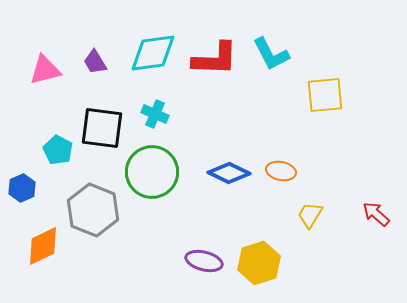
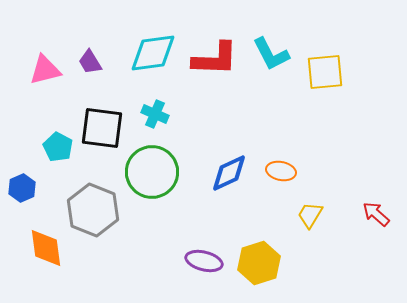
purple trapezoid: moved 5 px left
yellow square: moved 23 px up
cyan pentagon: moved 3 px up
blue diamond: rotated 51 degrees counterclockwise
orange diamond: moved 3 px right, 2 px down; rotated 72 degrees counterclockwise
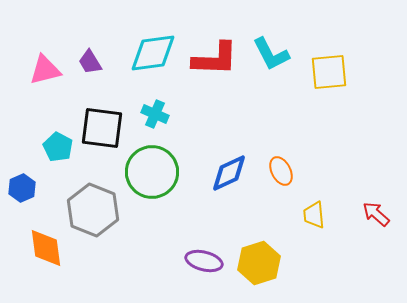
yellow square: moved 4 px right
orange ellipse: rotated 52 degrees clockwise
yellow trapezoid: moved 4 px right; rotated 36 degrees counterclockwise
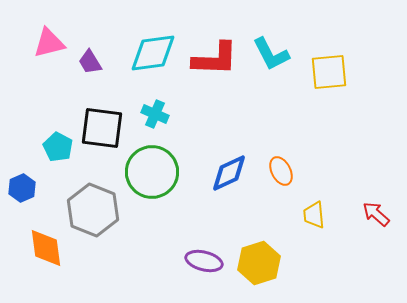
pink triangle: moved 4 px right, 27 px up
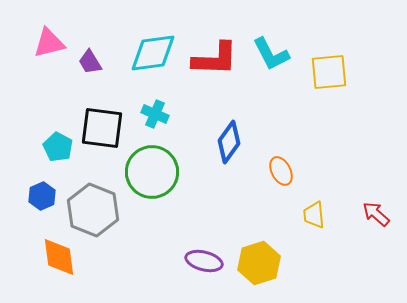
blue diamond: moved 31 px up; rotated 30 degrees counterclockwise
blue hexagon: moved 20 px right, 8 px down
orange diamond: moved 13 px right, 9 px down
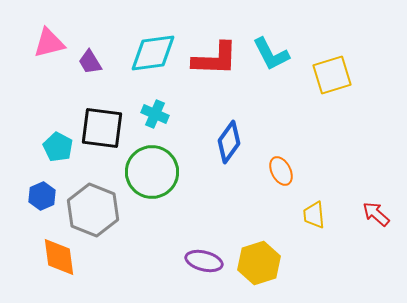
yellow square: moved 3 px right, 3 px down; rotated 12 degrees counterclockwise
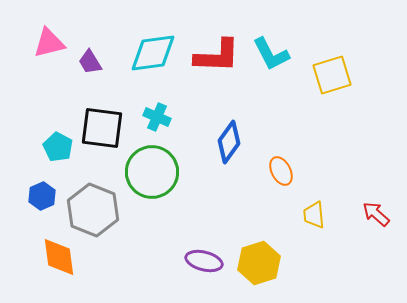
red L-shape: moved 2 px right, 3 px up
cyan cross: moved 2 px right, 3 px down
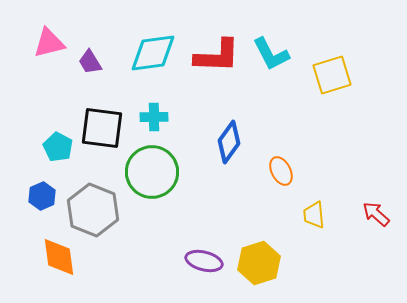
cyan cross: moved 3 px left; rotated 24 degrees counterclockwise
